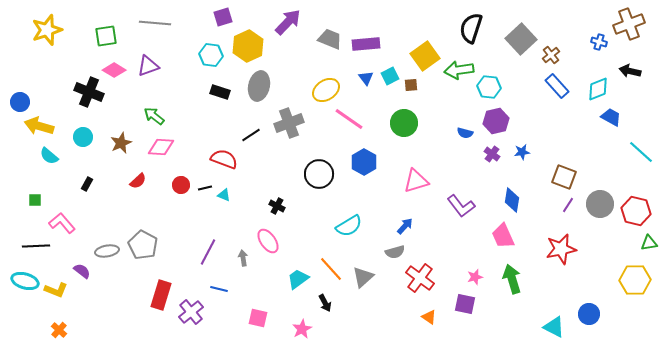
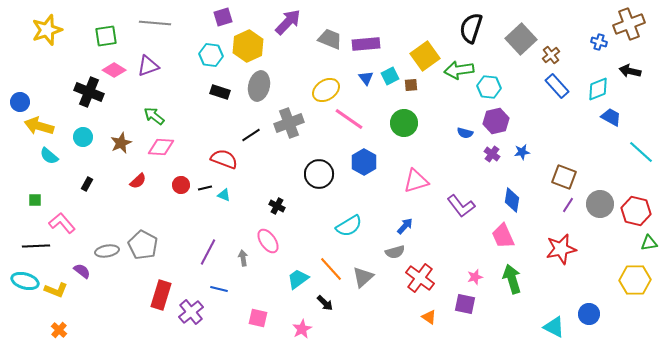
black arrow at (325, 303): rotated 18 degrees counterclockwise
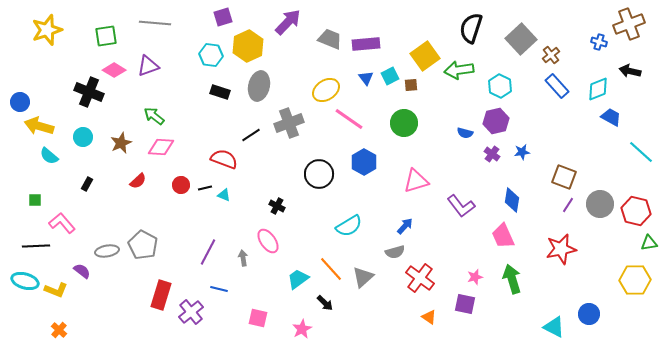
cyan hexagon at (489, 87): moved 11 px right, 1 px up; rotated 20 degrees clockwise
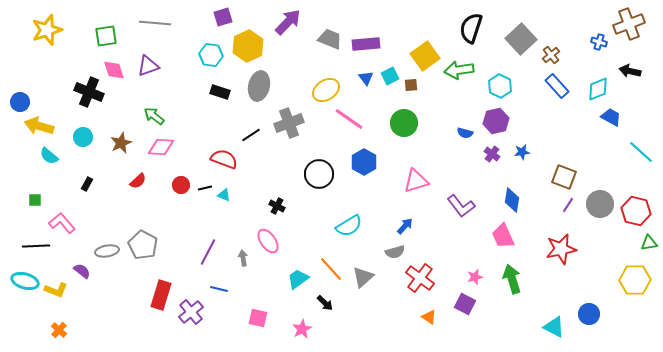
pink diamond at (114, 70): rotated 40 degrees clockwise
purple square at (465, 304): rotated 15 degrees clockwise
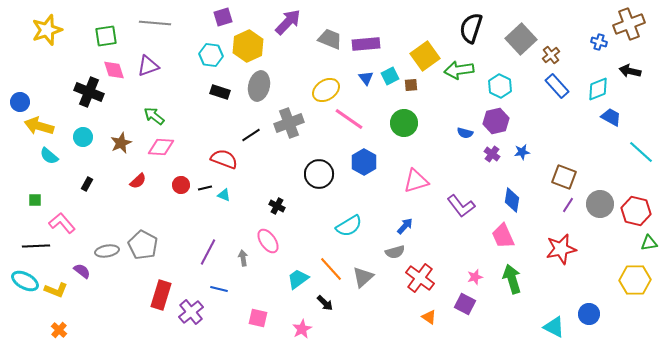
cyan ellipse at (25, 281): rotated 12 degrees clockwise
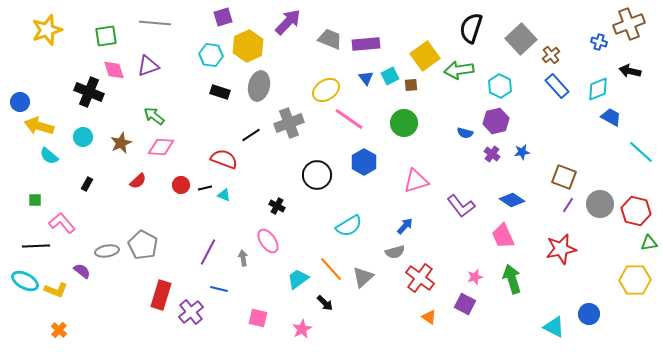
black circle at (319, 174): moved 2 px left, 1 px down
blue diamond at (512, 200): rotated 65 degrees counterclockwise
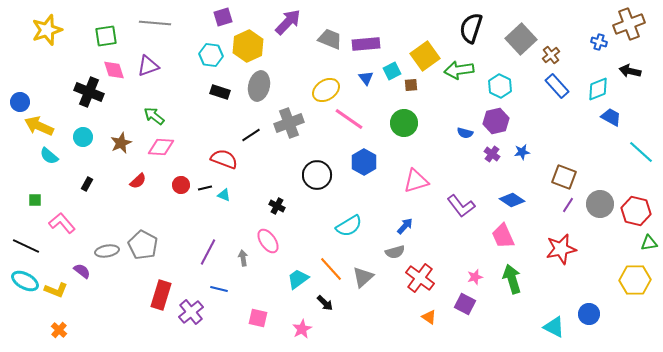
cyan square at (390, 76): moved 2 px right, 5 px up
yellow arrow at (39, 126): rotated 8 degrees clockwise
black line at (36, 246): moved 10 px left; rotated 28 degrees clockwise
